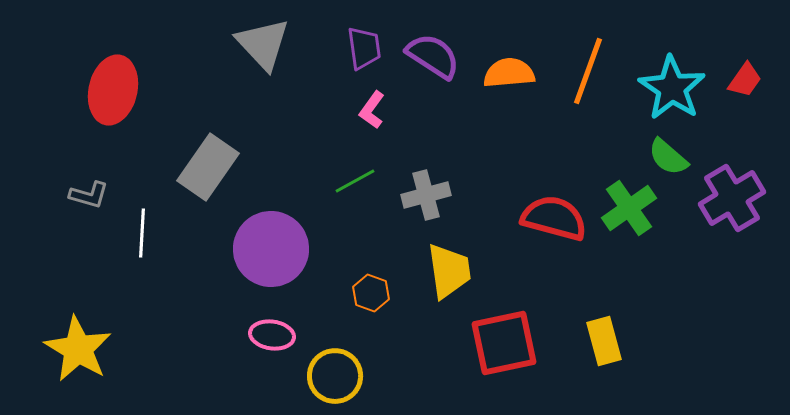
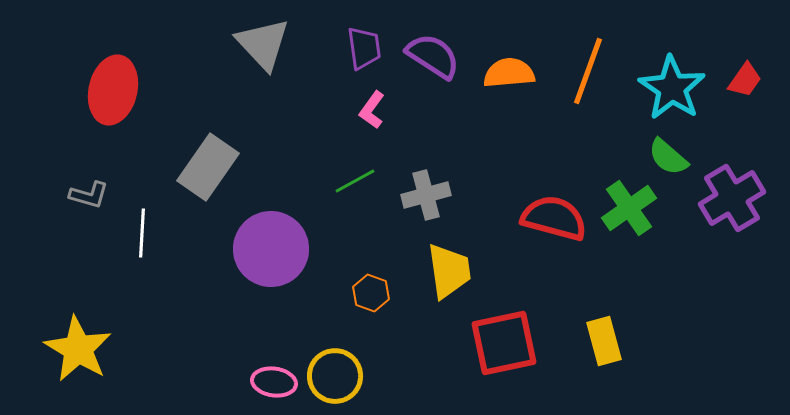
pink ellipse: moved 2 px right, 47 px down
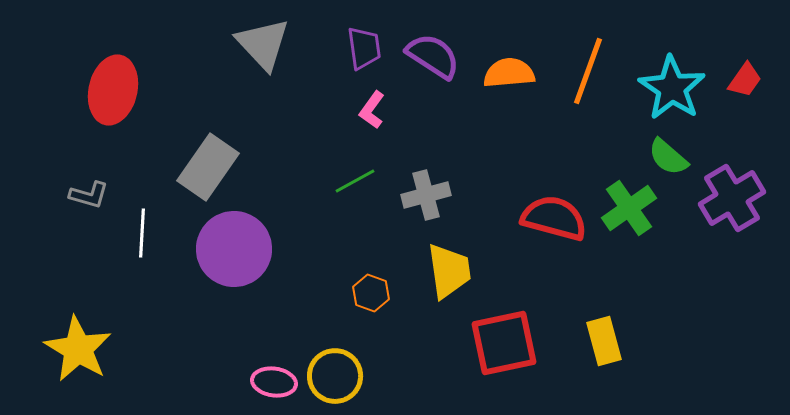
purple circle: moved 37 px left
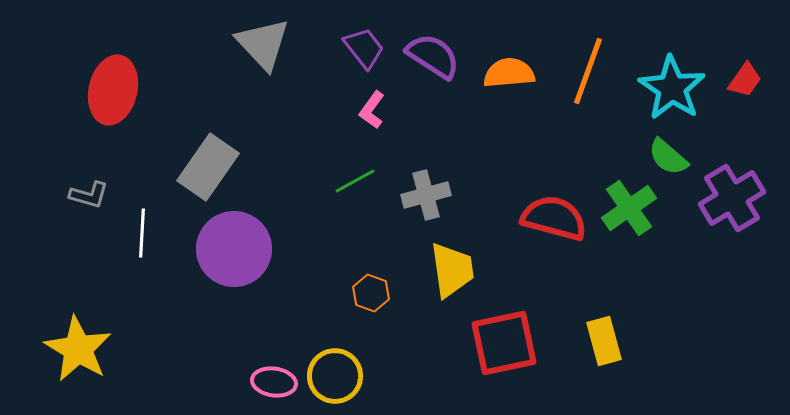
purple trapezoid: rotated 30 degrees counterclockwise
yellow trapezoid: moved 3 px right, 1 px up
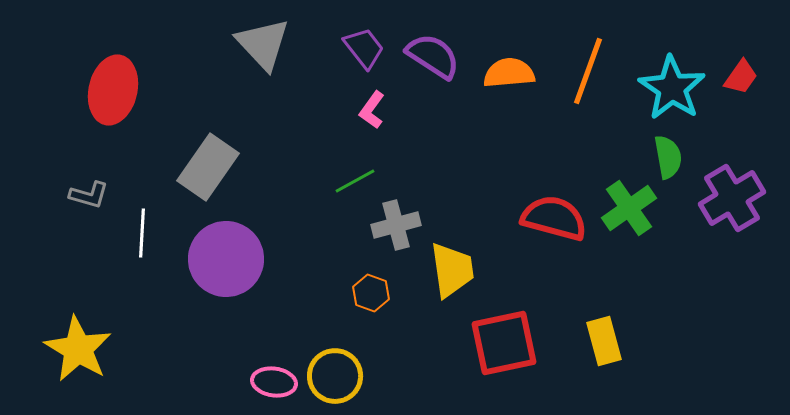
red trapezoid: moved 4 px left, 3 px up
green semicircle: rotated 141 degrees counterclockwise
gray cross: moved 30 px left, 30 px down
purple circle: moved 8 px left, 10 px down
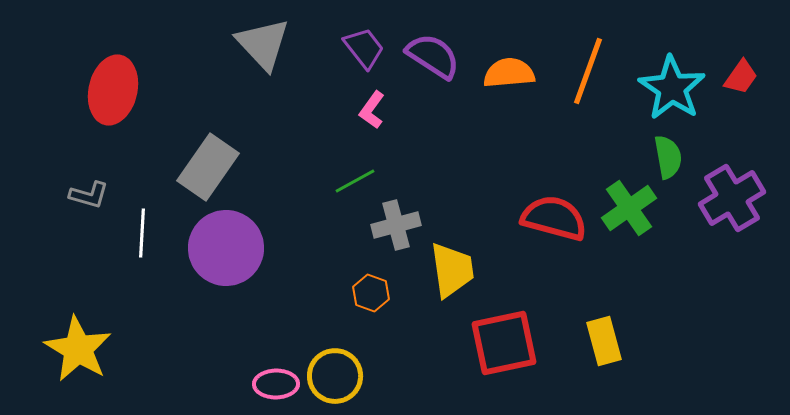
purple circle: moved 11 px up
pink ellipse: moved 2 px right, 2 px down; rotated 9 degrees counterclockwise
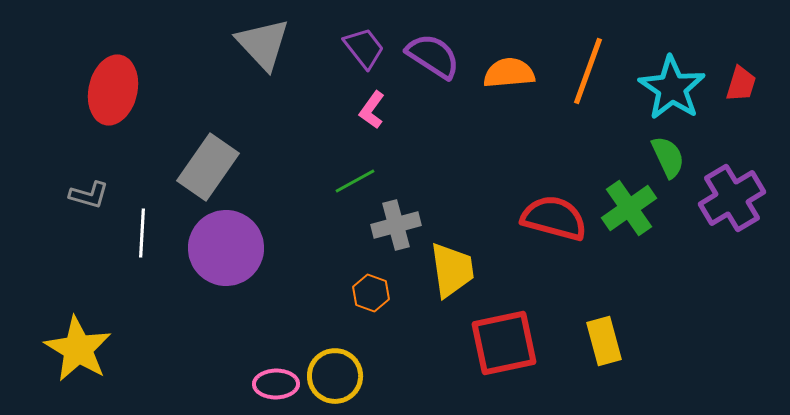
red trapezoid: moved 7 px down; rotated 18 degrees counterclockwise
green semicircle: rotated 15 degrees counterclockwise
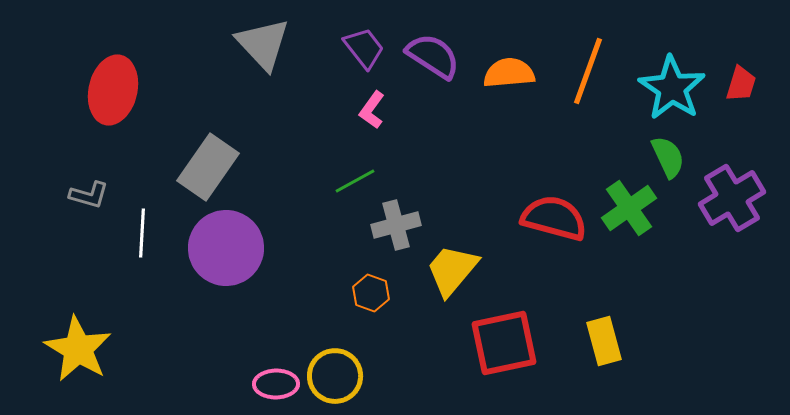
yellow trapezoid: rotated 132 degrees counterclockwise
